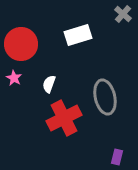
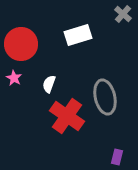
red cross: moved 3 px right, 2 px up; rotated 28 degrees counterclockwise
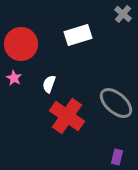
gray ellipse: moved 11 px right, 6 px down; rotated 36 degrees counterclockwise
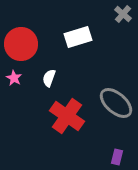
white rectangle: moved 2 px down
white semicircle: moved 6 px up
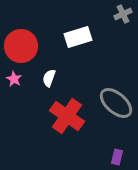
gray cross: rotated 24 degrees clockwise
red circle: moved 2 px down
pink star: moved 1 px down
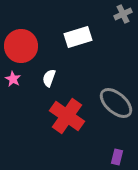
pink star: moved 1 px left
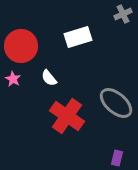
white semicircle: rotated 60 degrees counterclockwise
purple rectangle: moved 1 px down
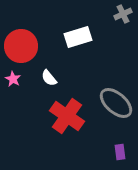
purple rectangle: moved 3 px right, 6 px up; rotated 21 degrees counterclockwise
